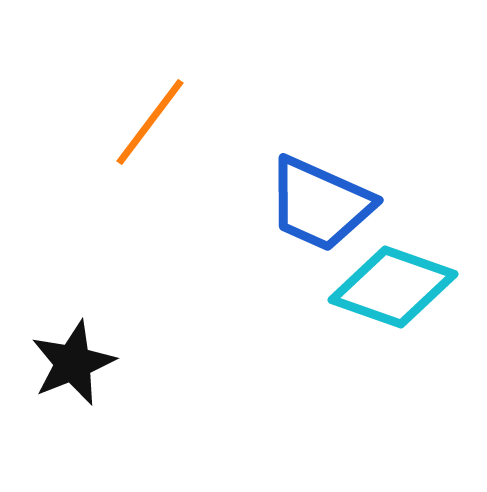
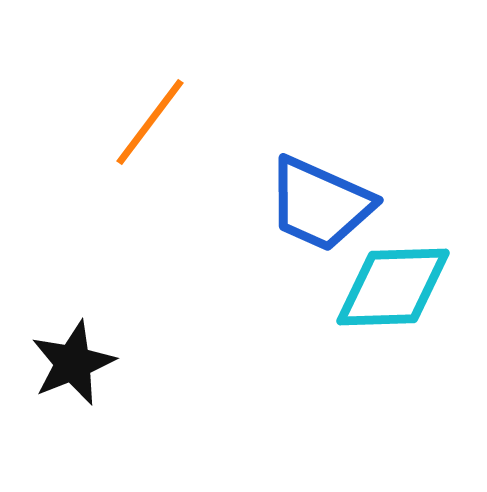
cyan diamond: rotated 21 degrees counterclockwise
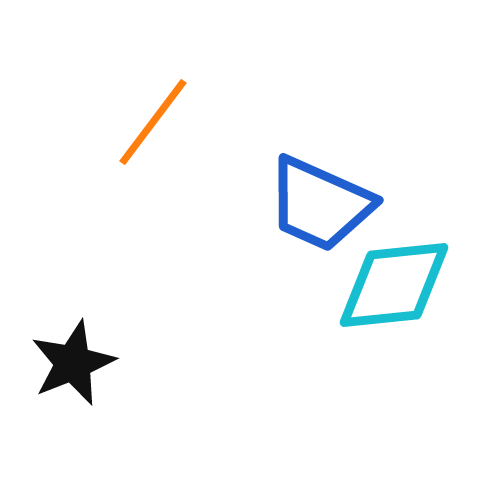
orange line: moved 3 px right
cyan diamond: moved 1 px right, 2 px up; rotated 4 degrees counterclockwise
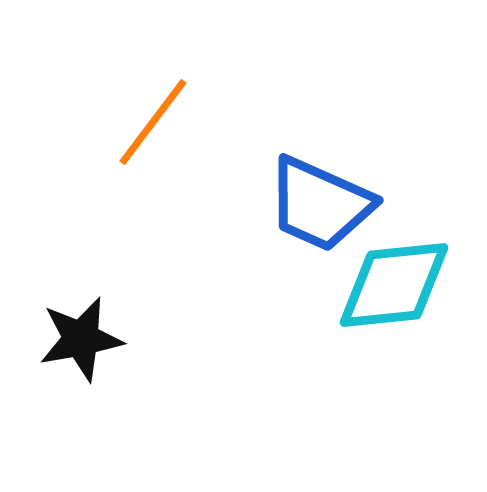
black star: moved 8 px right, 24 px up; rotated 12 degrees clockwise
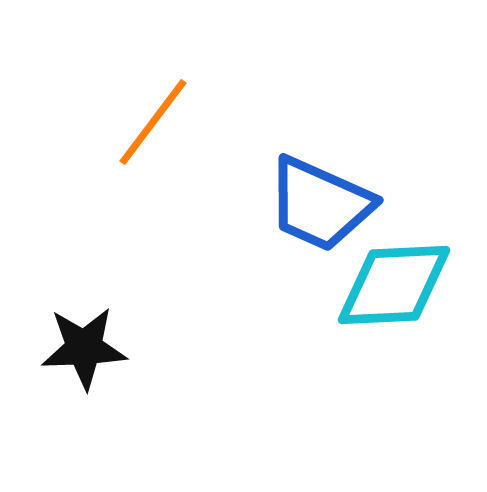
cyan diamond: rotated 3 degrees clockwise
black star: moved 3 px right, 9 px down; rotated 8 degrees clockwise
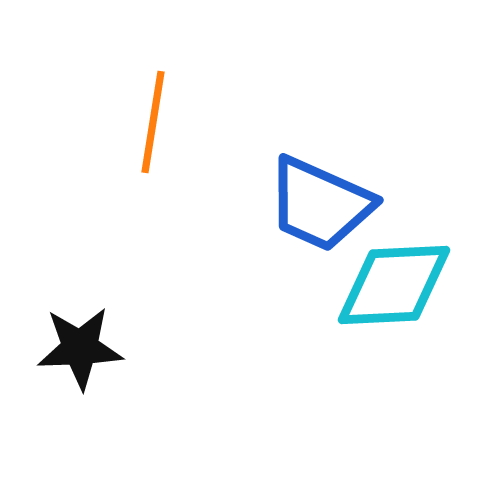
orange line: rotated 28 degrees counterclockwise
black star: moved 4 px left
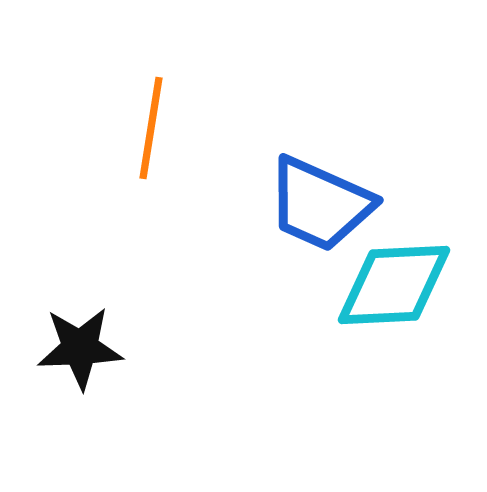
orange line: moved 2 px left, 6 px down
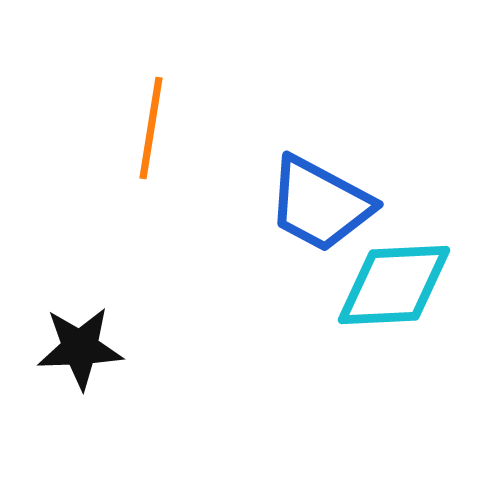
blue trapezoid: rotated 4 degrees clockwise
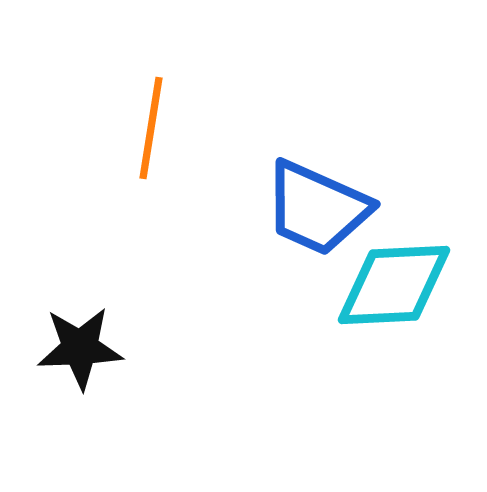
blue trapezoid: moved 3 px left, 4 px down; rotated 4 degrees counterclockwise
